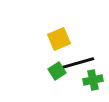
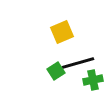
yellow square: moved 3 px right, 7 px up
green square: moved 1 px left
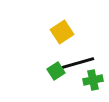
yellow square: rotated 10 degrees counterclockwise
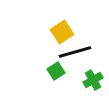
black line: moved 3 px left, 11 px up
green cross: rotated 18 degrees counterclockwise
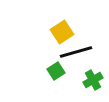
black line: moved 1 px right
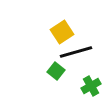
green square: rotated 18 degrees counterclockwise
green cross: moved 2 px left, 6 px down
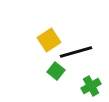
yellow square: moved 13 px left, 8 px down
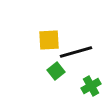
yellow square: rotated 30 degrees clockwise
green square: rotated 12 degrees clockwise
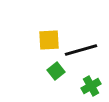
black line: moved 5 px right, 2 px up
